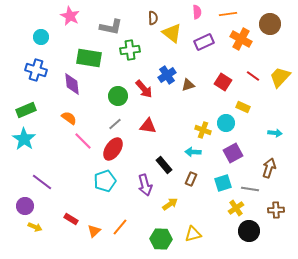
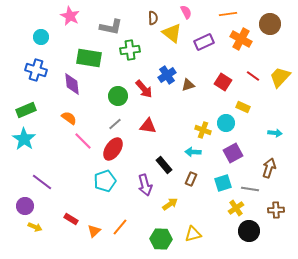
pink semicircle at (197, 12): moved 11 px left; rotated 24 degrees counterclockwise
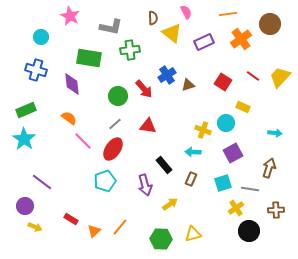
orange cross at (241, 39): rotated 25 degrees clockwise
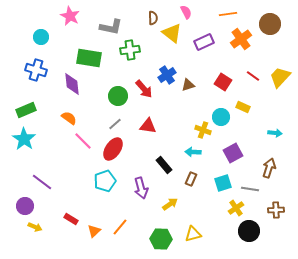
cyan circle at (226, 123): moved 5 px left, 6 px up
purple arrow at (145, 185): moved 4 px left, 3 px down
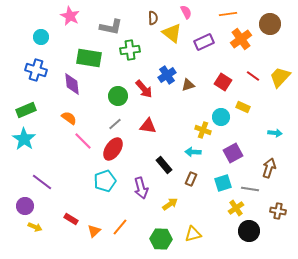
brown cross at (276, 210): moved 2 px right, 1 px down; rotated 14 degrees clockwise
